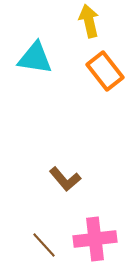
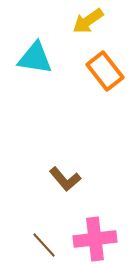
yellow arrow: moved 1 px left; rotated 112 degrees counterclockwise
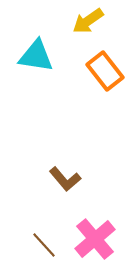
cyan triangle: moved 1 px right, 2 px up
pink cross: rotated 33 degrees counterclockwise
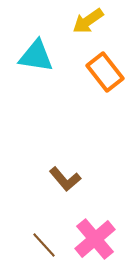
orange rectangle: moved 1 px down
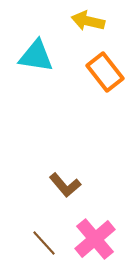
yellow arrow: rotated 48 degrees clockwise
brown L-shape: moved 6 px down
brown line: moved 2 px up
